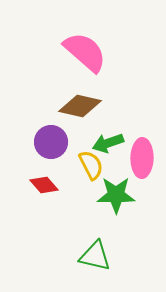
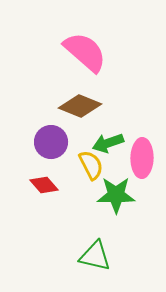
brown diamond: rotated 9 degrees clockwise
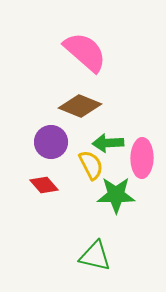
green arrow: rotated 16 degrees clockwise
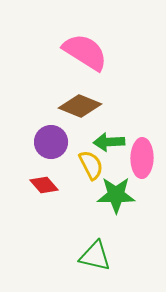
pink semicircle: rotated 9 degrees counterclockwise
green arrow: moved 1 px right, 1 px up
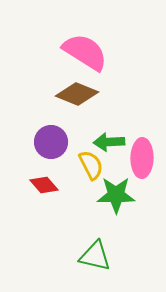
brown diamond: moved 3 px left, 12 px up
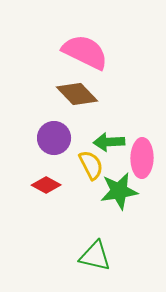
pink semicircle: rotated 6 degrees counterclockwise
brown diamond: rotated 24 degrees clockwise
purple circle: moved 3 px right, 4 px up
red diamond: moved 2 px right; rotated 20 degrees counterclockwise
green star: moved 3 px right, 4 px up; rotated 9 degrees counterclockwise
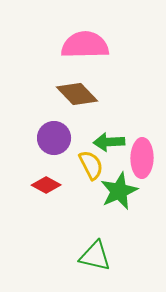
pink semicircle: moved 7 px up; rotated 27 degrees counterclockwise
green star: rotated 15 degrees counterclockwise
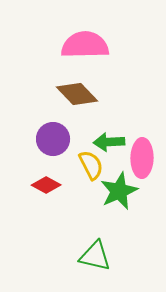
purple circle: moved 1 px left, 1 px down
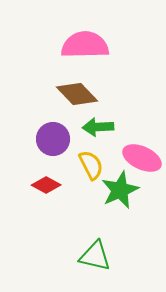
green arrow: moved 11 px left, 15 px up
pink ellipse: rotated 66 degrees counterclockwise
green star: moved 1 px right, 1 px up
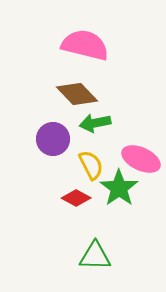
pink semicircle: rotated 15 degrees clockwise
green arrow: moved 3 px left, 4 px up; rotated 8 degrees counterclockwise
pink ellipse: moved 1 px left, 1 px down
red diamond: moved 30 px right, 13 px down
green star: moved 1 px left, 2 px up; rotated 12 degrees counterclockwise
green triangle: rotated 12 degrees counterclockwise
